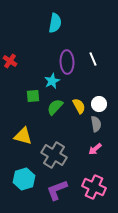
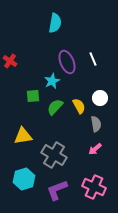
purple ellipse: rotated 20 degrees counterclockwise
white circle: moved 1 px right, 6 px up
yellow triangle: rotated 24 degrees counterclockwise
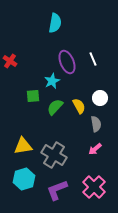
yellow triangle: moved 10 px down
pink cross: rotated 20 degrees clockwise
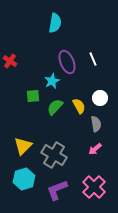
yellow triangle: rotated 36 degrees counterclockwise
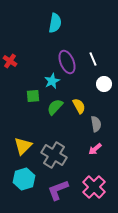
white circle: moved 4 px right, 14 px up
purple L-shape: moved 1 px right
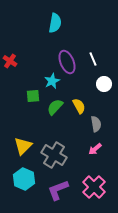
cyan hexagon: rotated 20 degrees counterclockwise
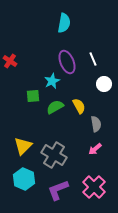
cyan semicircle: moved 9 px right
green semicircle: rotated 18 degrees clockwise
